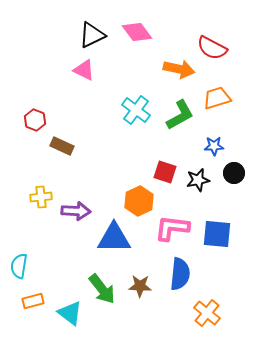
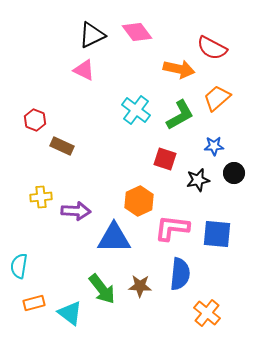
orange trapezoid: rotated 24 degrees counterclockwise
red square: moved 13 px up
orange rectangle: moved 1 px right, 2 px down
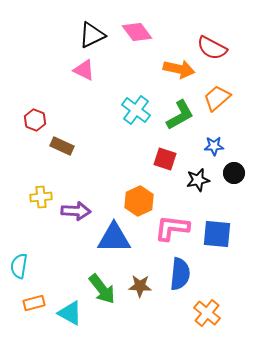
cyan triangle: rotated 8 degrees counterclockwise
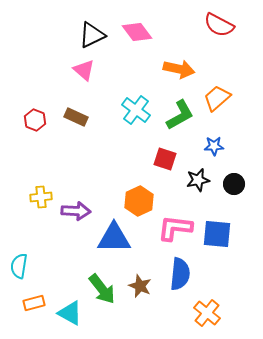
red semicircle: moved 7 px right, 23 px up
pink triangle: rotated 15 degrees clockwise
brown rectangle: moved 14 px right, 29 px up
black circle: moved 11 px down
pink L-shape: moved 3 px right
brown star: rotated 20 degrees clockwise
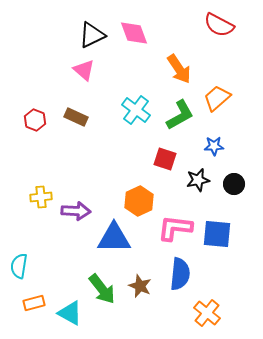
pink diamond: moved 3 px left, 1 px down; rotated 16 degrees clockwise
orange arrow: rotated 44 degrees clockwise
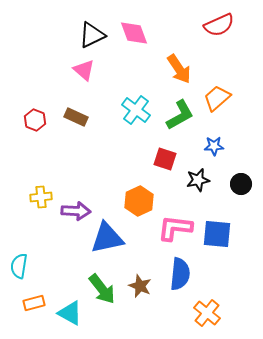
red semicircle: rotated 52 degrees counterclockwise
black circle: moved 7 px right
blue triangle: moved 7 px left; rotated 12 degrees counterclockwise
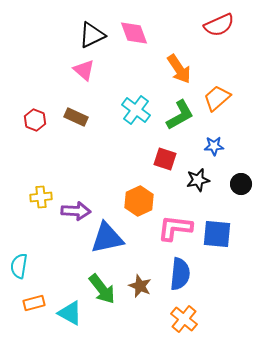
orange cross: moved 23 px left, 6 px down
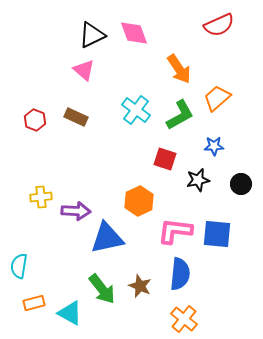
pink L-shape: moved 3 px down
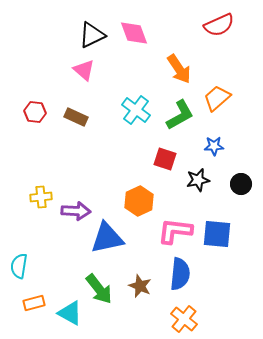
red hexagon: moved 8 px up; rotated 15 degrees counterclockwise
green arrow: moved 3 px left
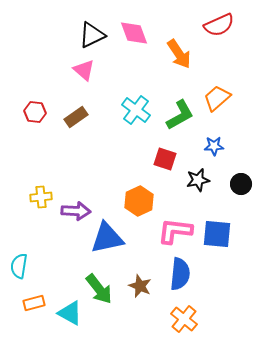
orange arrow: moved 15 px up
brown rectangle: rotated 60 degrees counterclockwise
